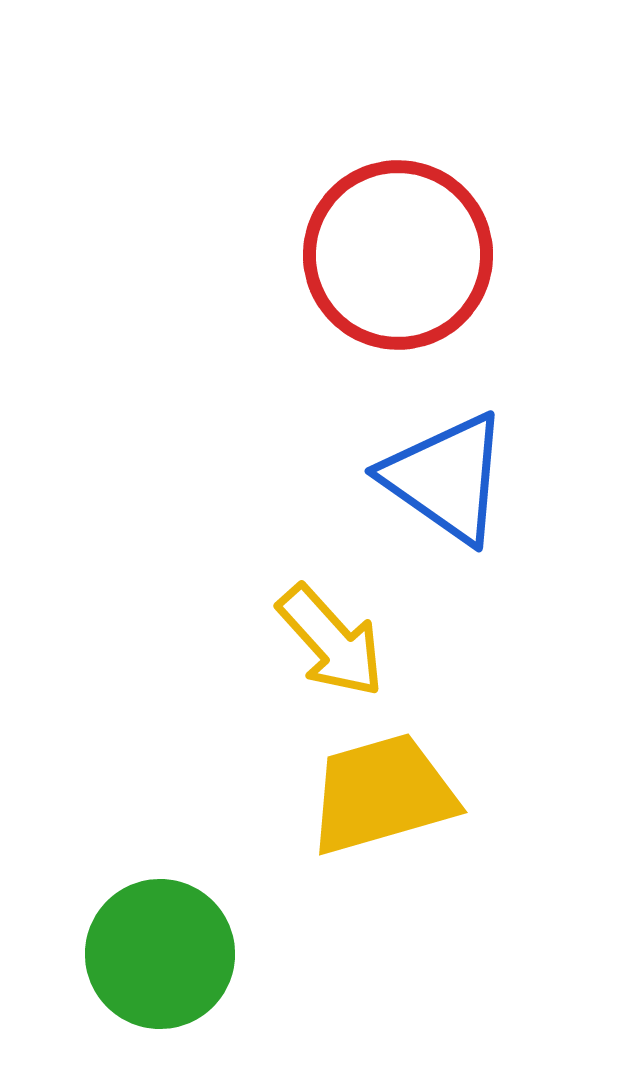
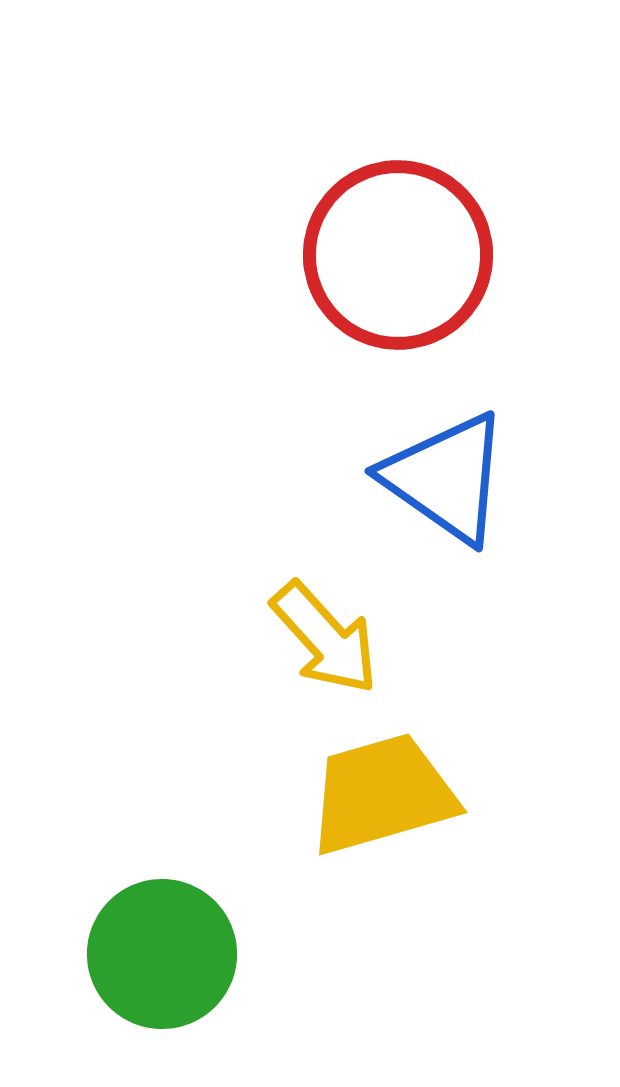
yellow arrow: moved 6 px left, 3 px up
green circle: moved 2 px right
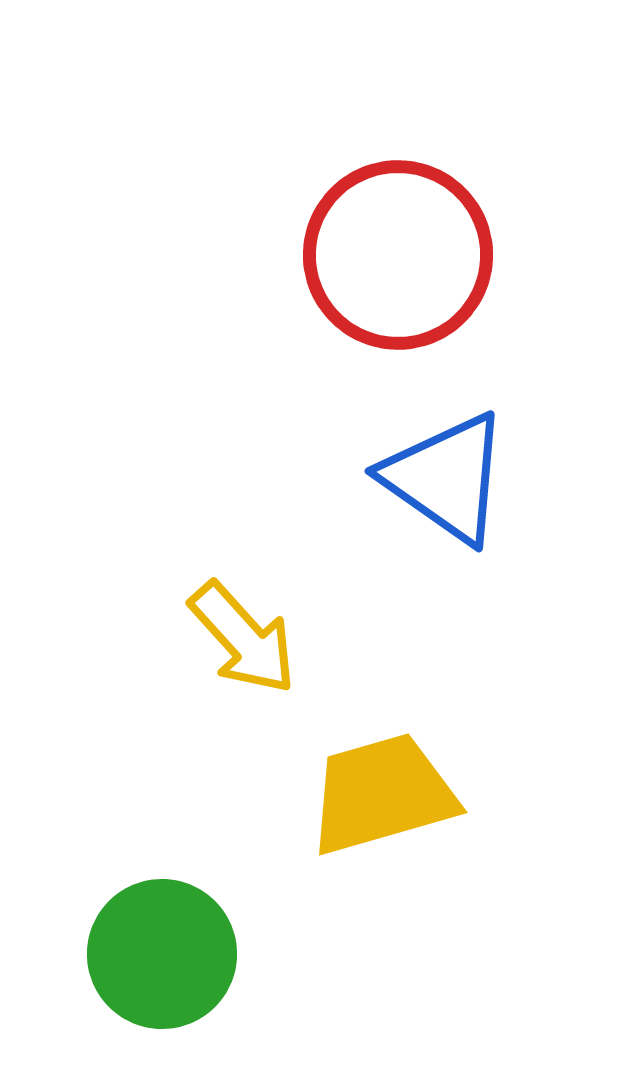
yellow arrow: moved 82 px left
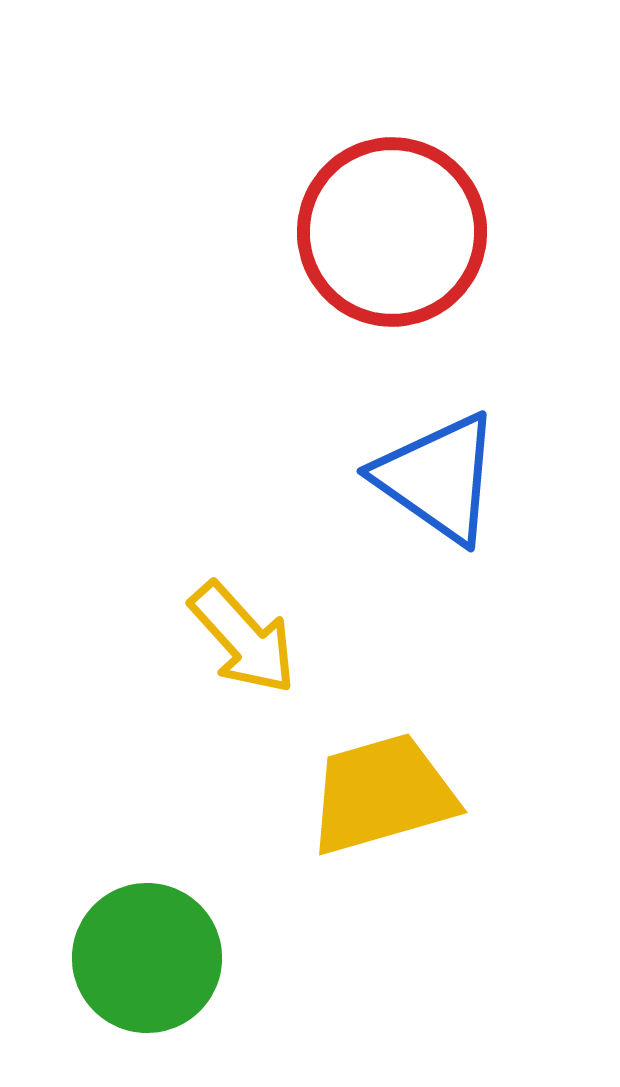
red circle: moved 6 px left, 23 px up
blue triangle: moved 8 px left
green circle: moved 15 px left, 4 px down
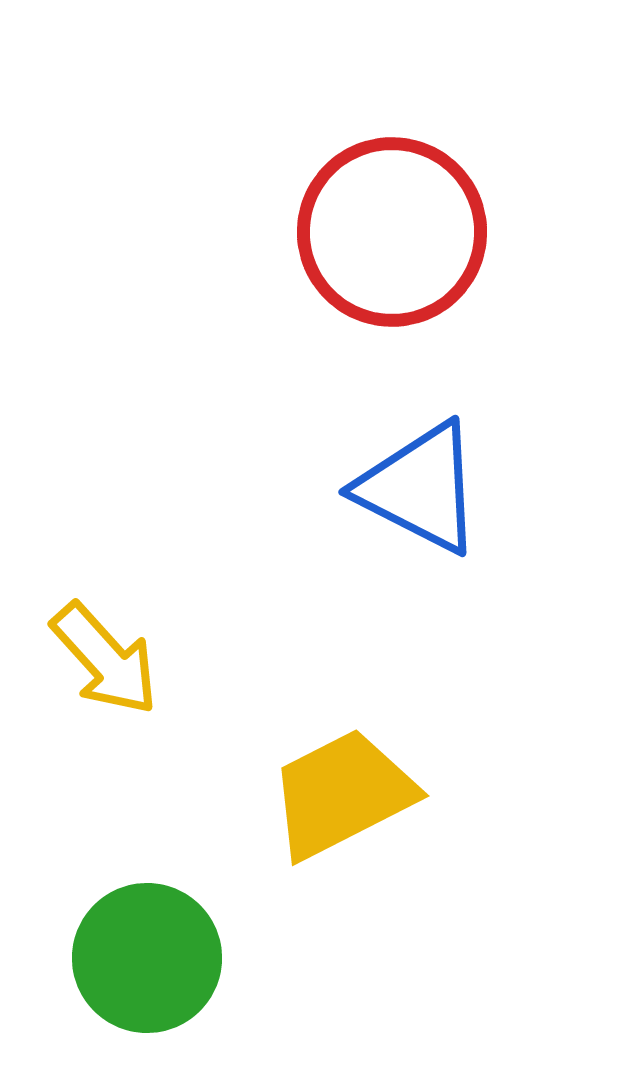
blue triangle: moved 18 px left, 10 px down; rotated 8 degrees counterclockwise
yellow arrow: moved 138 px left, 21 px down
yellow trapezoid: moved 40 px left; rotated 11 degrees counterclockwise
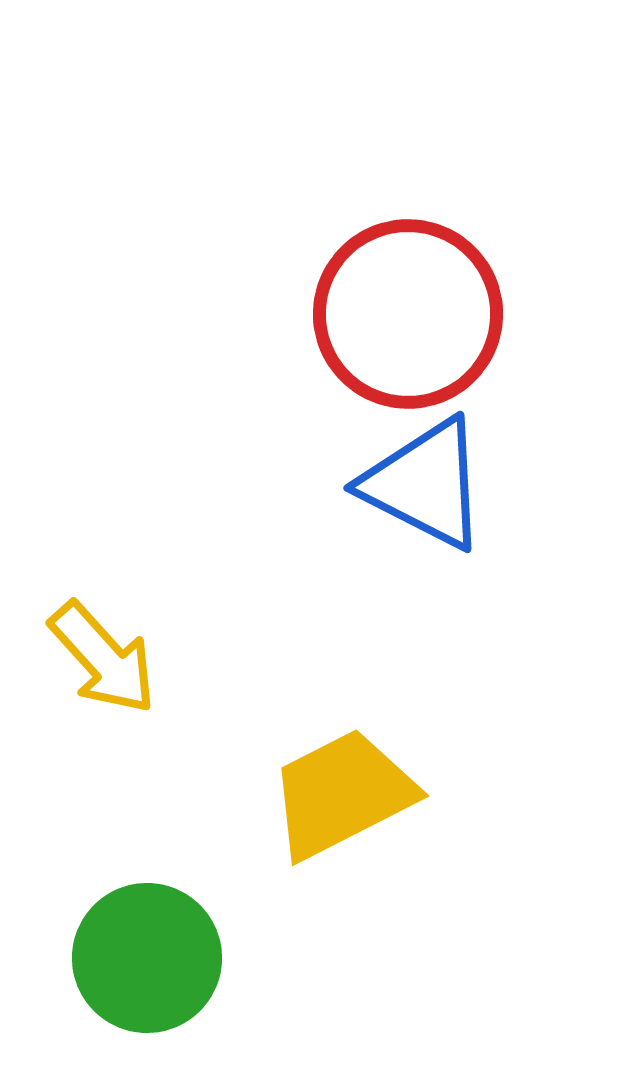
red circle: moved 16 px right, 82 px down
blue triangle: moved 5 px right, 4 px up
yellow arrow: moved 2 px left, 1 px up
